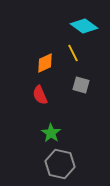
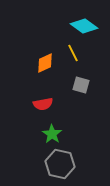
red semicircle: moved 3 px right, 9 px down; rotated 78 degrees counterclockwise
green star: moved 1 px right, 1 px down
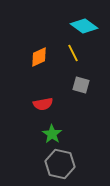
orange diamond: moved 6 px left, 6 px up
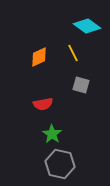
cyan diamond: moved 3 px right
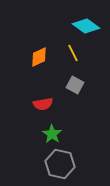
cyan diamond: moved 1 px left
gray square: moved 6 px left; rotated 12 degrees clockwise
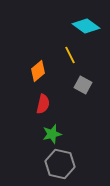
yellow line: moved 3 px left, 2 px down
orange diamond: moved 1 px left, 14 px down; rotated 15 degrees counterclockwise
gray square: moved 8 px right
red semicircle: rotated 66 degrees counterclockwise
green star: rotated 24 degrees clockwise
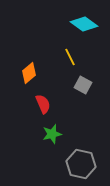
cyan diamond: moved 2 px left, 2 px up
yellow line: moved 2 px down
orange diamond: moved 9 px left, 2 px down
red semicircle: rotated 36 degrees counterclockwise
gray hexagon: moved 21 px right
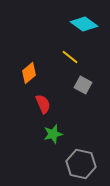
yellow line: rotated 24 degrees counterclockwise
green star: moved 1 px right
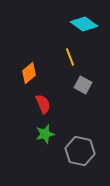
yellow line: rotated 30 degrees clockwise
green star: moved 8 px left
gray hexagon: moved 1 px left, 13 px up
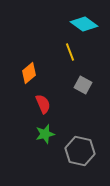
yellow line: moved 5 px up
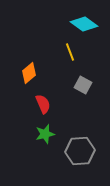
gray hexagon: rotated 16 degrees counterclockwise
